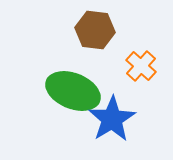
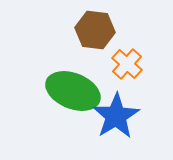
orange cross: moved 14 px left, 2 px up
blue star: moved 4 px right, 3 px up
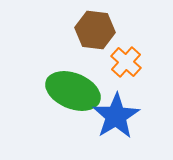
orange cross: moved 1 px left, 2 px up
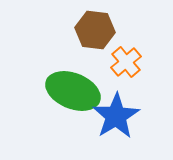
orange cross: rotated 8 degrees clockwise
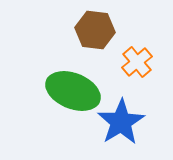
orange cross: moved 11 px right
blue star: moved 5 px right, 6 px down
